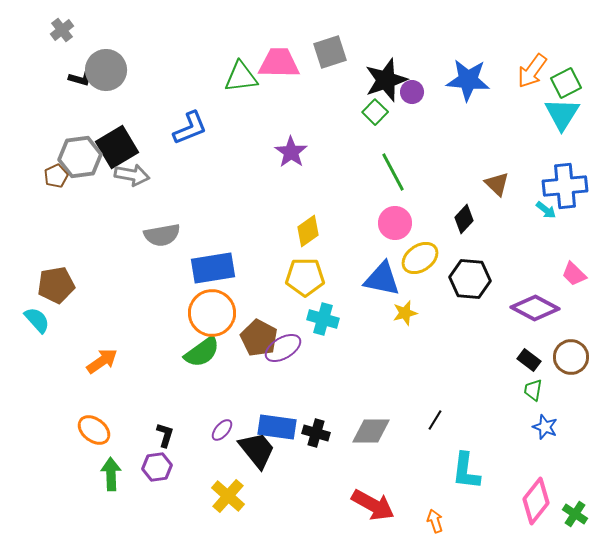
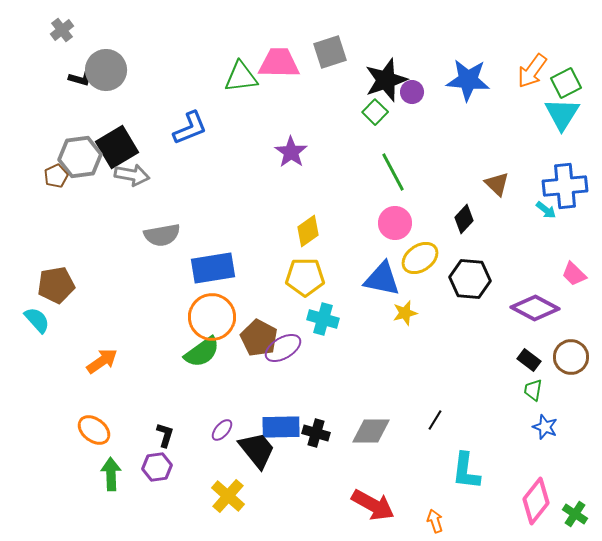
orange circle at (212, 313): moved 4 px down
blue rectangle at (277, 427): moved 4 px right; rotated 9 degrees counterclockwise
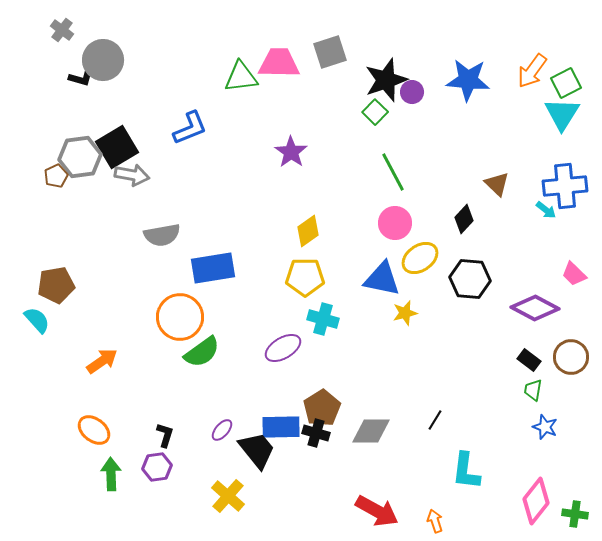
gray cross at (62, 30): rotated 15 degrees counterclockwise
gray circle at (106, 70): moved 3 px left, 10 px up
orange circle at (212, 317): moved 32 px left
brown pentagon at (259, 338): moved 63 px right, 70 px down; rotated 12 degrees clockwise
red arrow at (373, 505): moved 4 px right, 6 px down
green cross at (575, 514): rotated 25 degrees counterclockwise
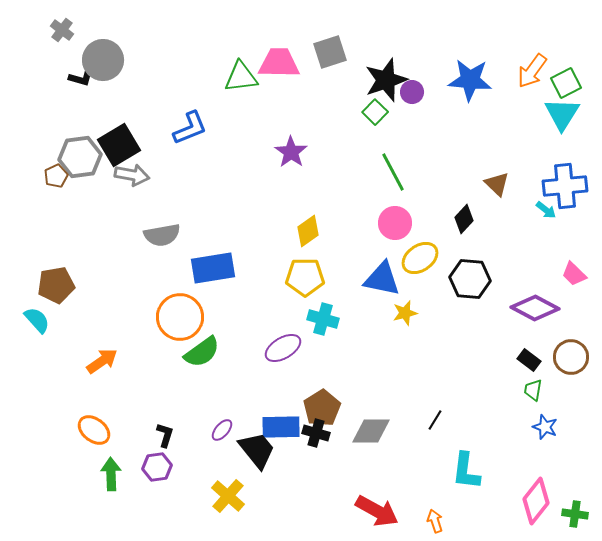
blue star at (468, 80): moved 2 px right
black square at (117, 147): moved 2 px right, 2 px up
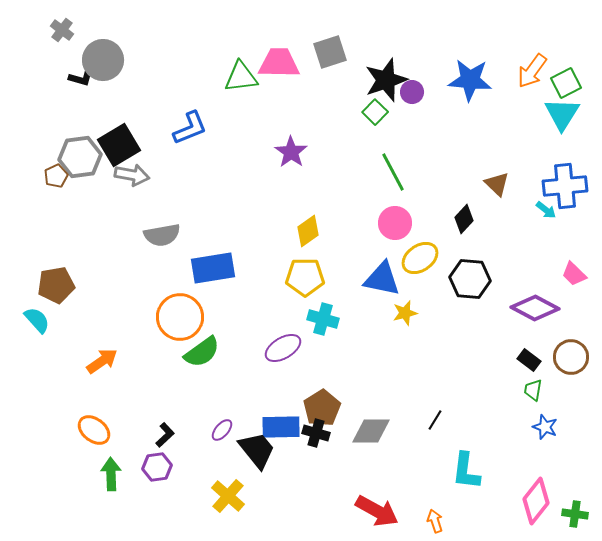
black L-shape at (165, 435): rotated 30 degrees clockwise
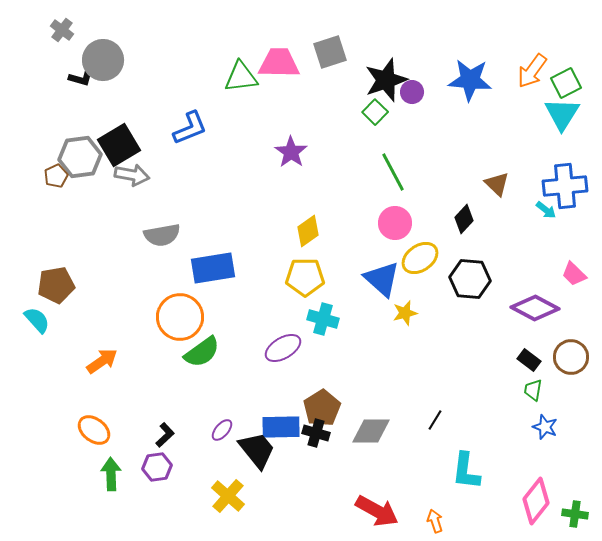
blue triangle at (382, 279): rotated 30 degrees clockwise
